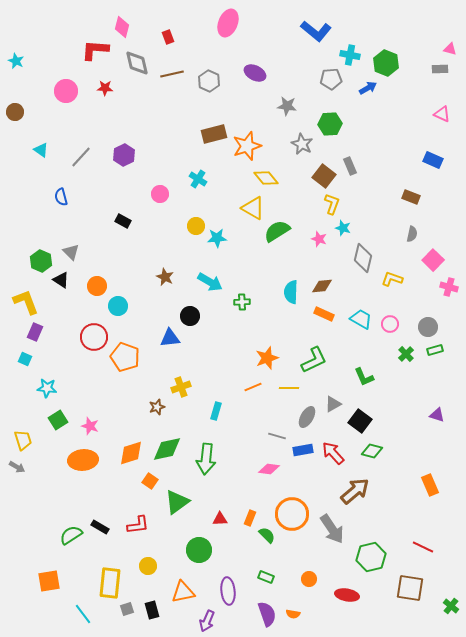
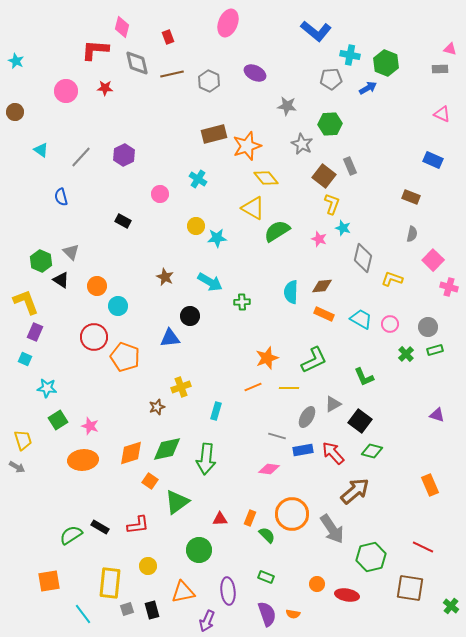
orange circle at (309, 579): moved 8 px right, 5 px down
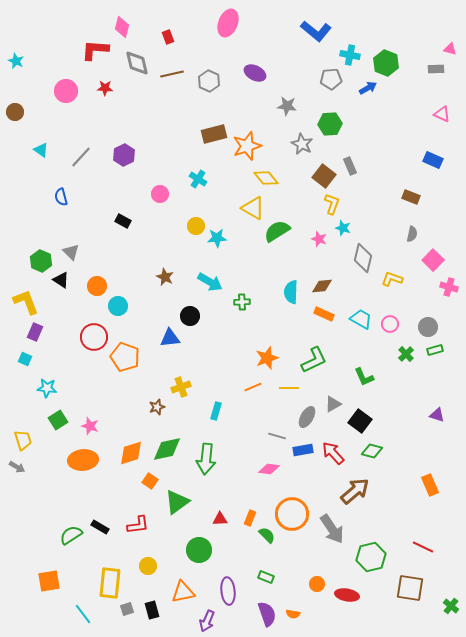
gray rectangle at (440, 69): moved 4 px left
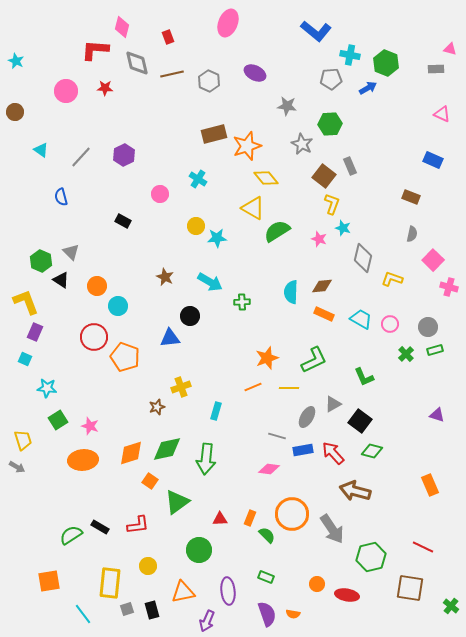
brown arrow at (355, 491): rotated 124 degrees counterclockwise
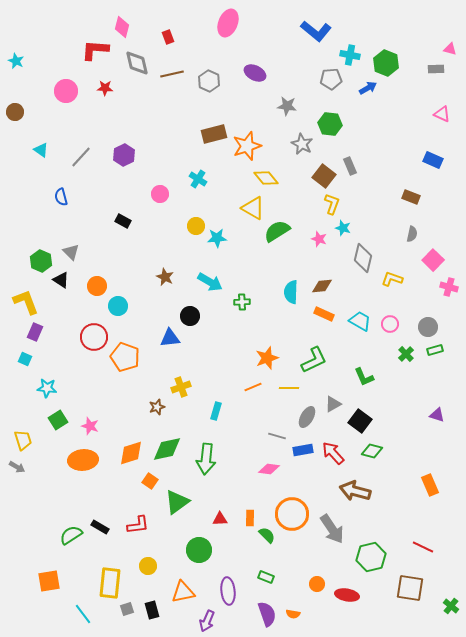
green hexagon at (330, 124): rotated 10 degrees clockwise
cyan trapezoid at (361, 319): moved 1 px left, 2 px down
orange rectangle at (250, 518): rotated 21 degrees counterclockwise
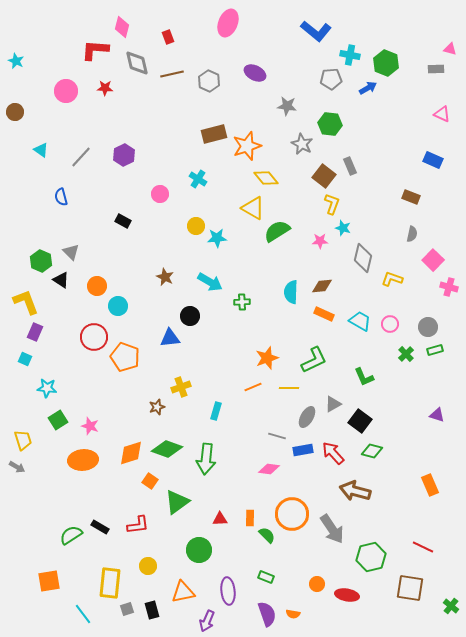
pink star at (319, 239): moved 1 px right, 2 px down; rotated 21 degrees counterclockwise
green diamond at (167, 449): rotated 32 degrees clockwise
